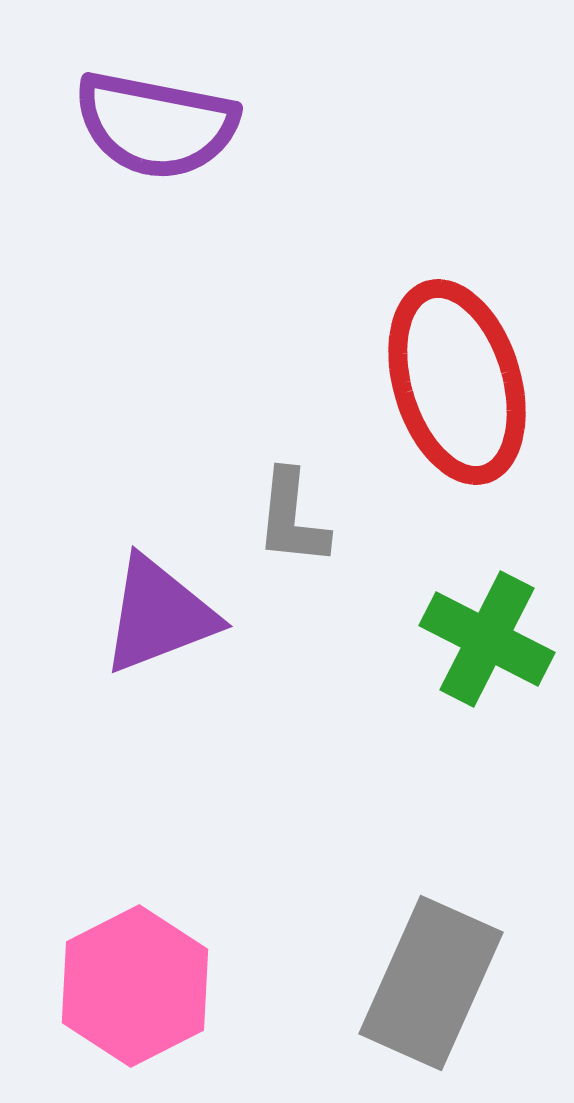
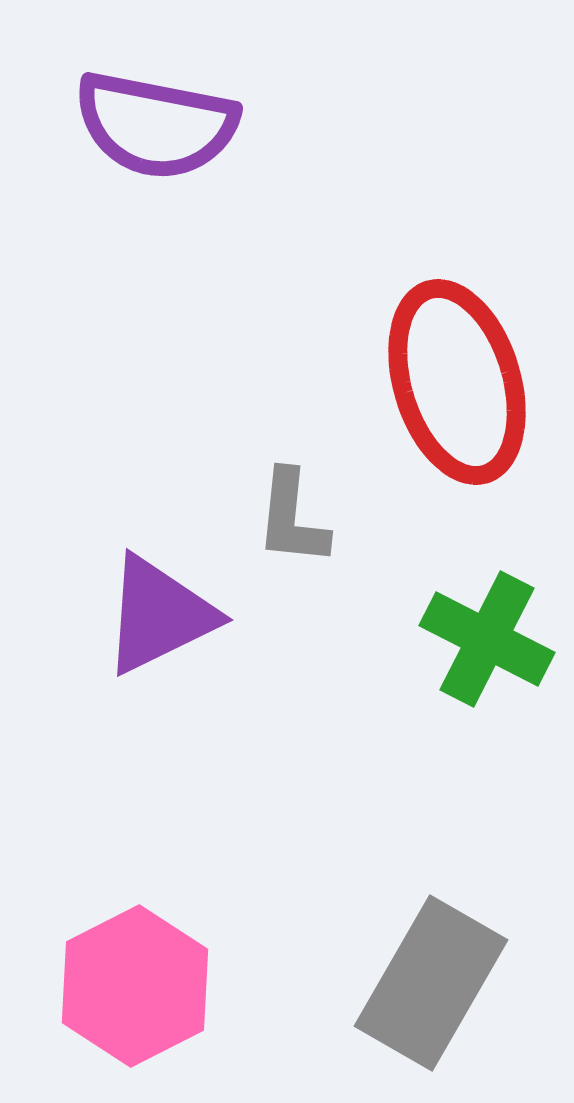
purple triangle: rotated 5 degrees counterclockwise
gray rectangle: rotated 6 degrees clockwise
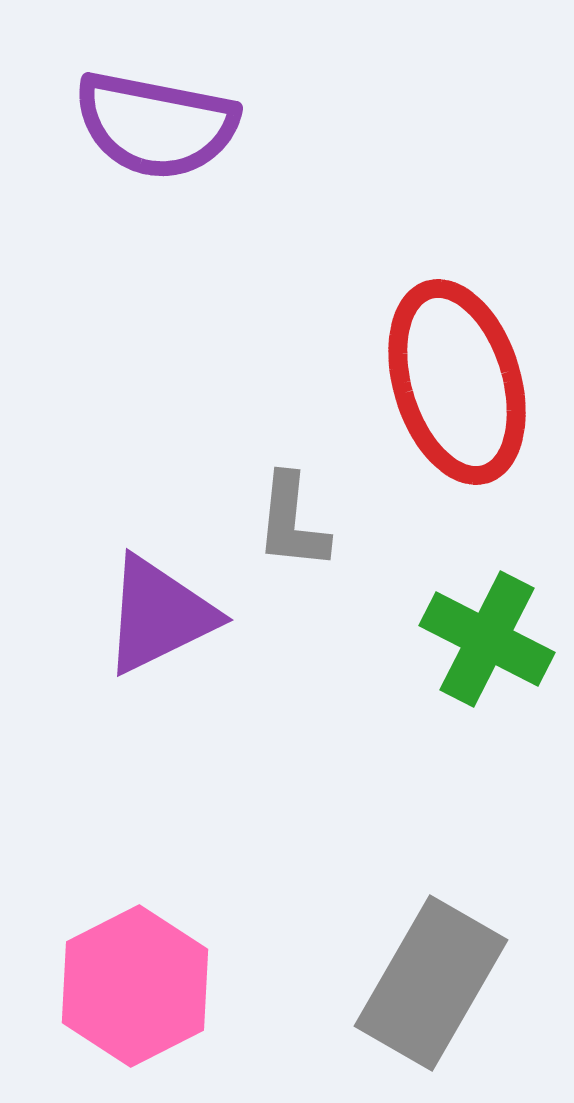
gray L-shape: moved 4 px down
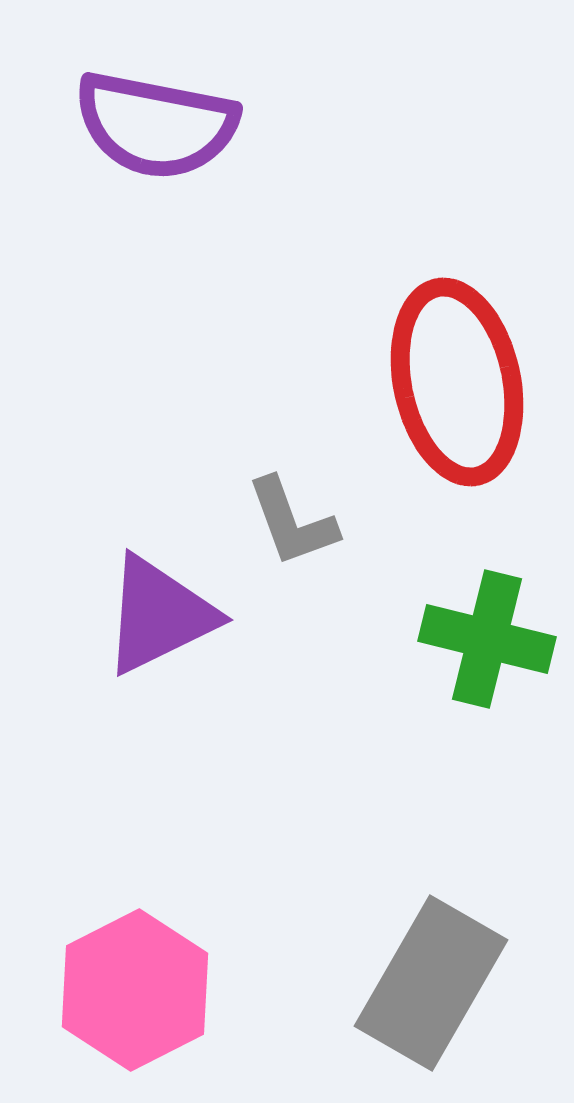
red ellipse: rotated 5 degrees clockwise
gray L-shape: rotated 26 degrees counterclockwise
green cross: rotated 13 degrees counterclockwise
pink hexagon: moved 4 px down
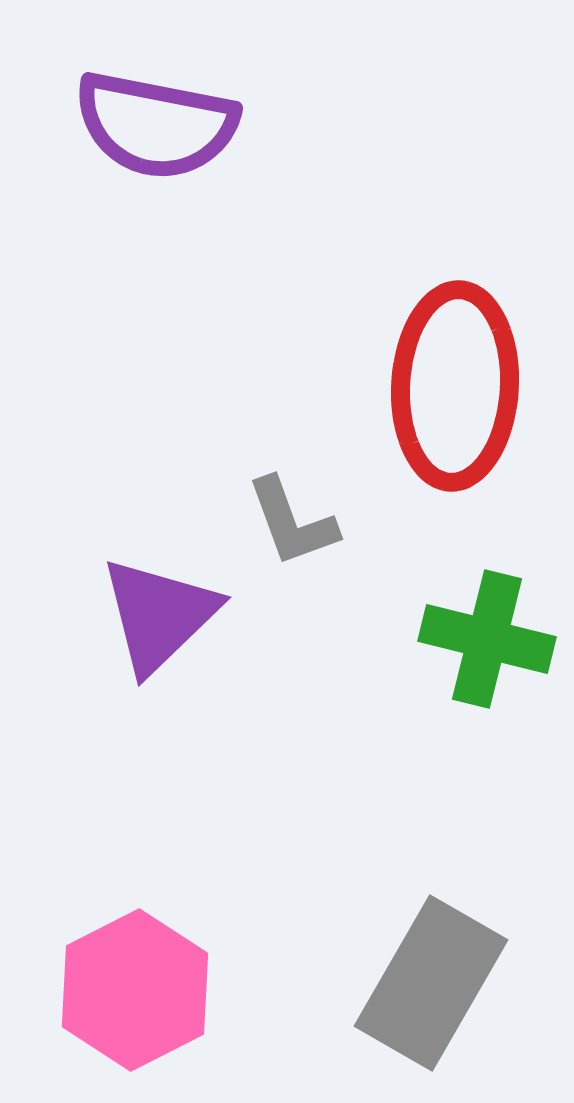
red ellipse: moved 2 px left, 4 px down; rotated 15 degrees clockwise
purple triangle: rotated 18 degrees counterclockwise
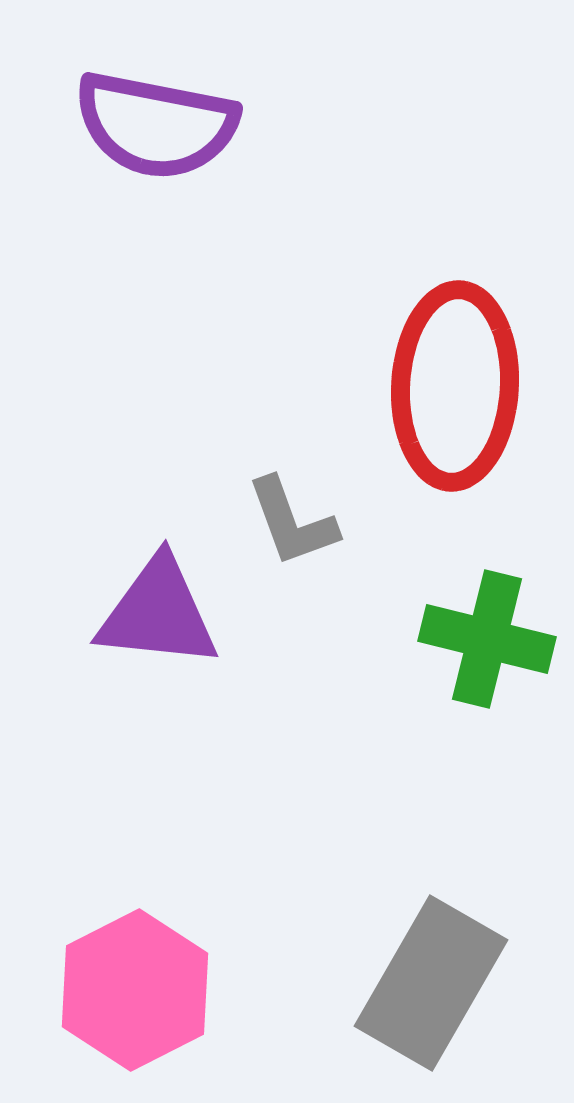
purple triangle: moved 1 px left, 2 px up; rotated 50 degrees clockwise
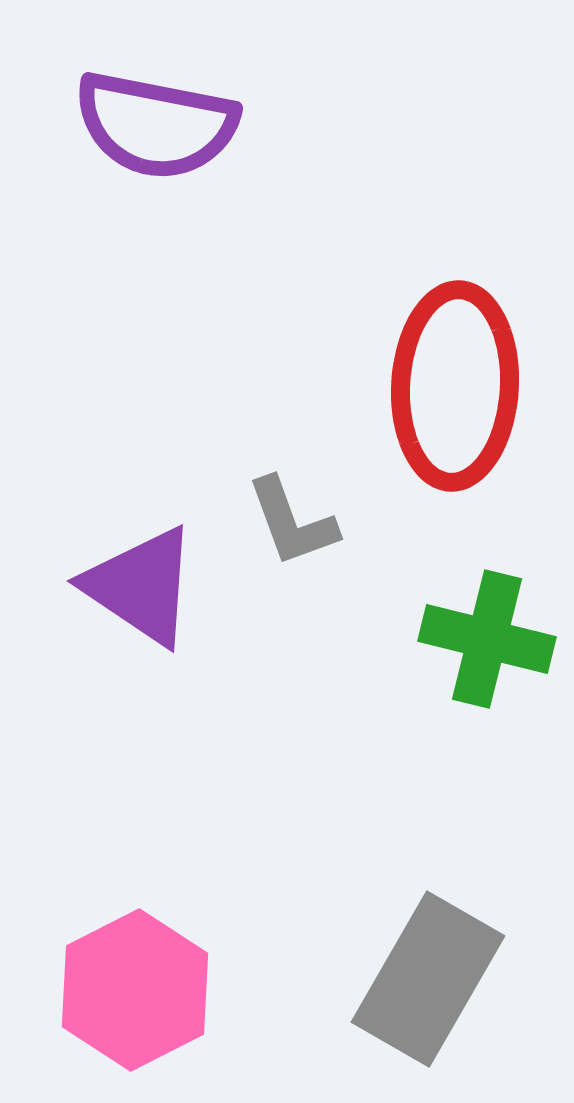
purple triangle: moved 17 px left, 27 px up; rotated 28 degrees clockwise
gray rectangle: moved 3 px left, 4 px up
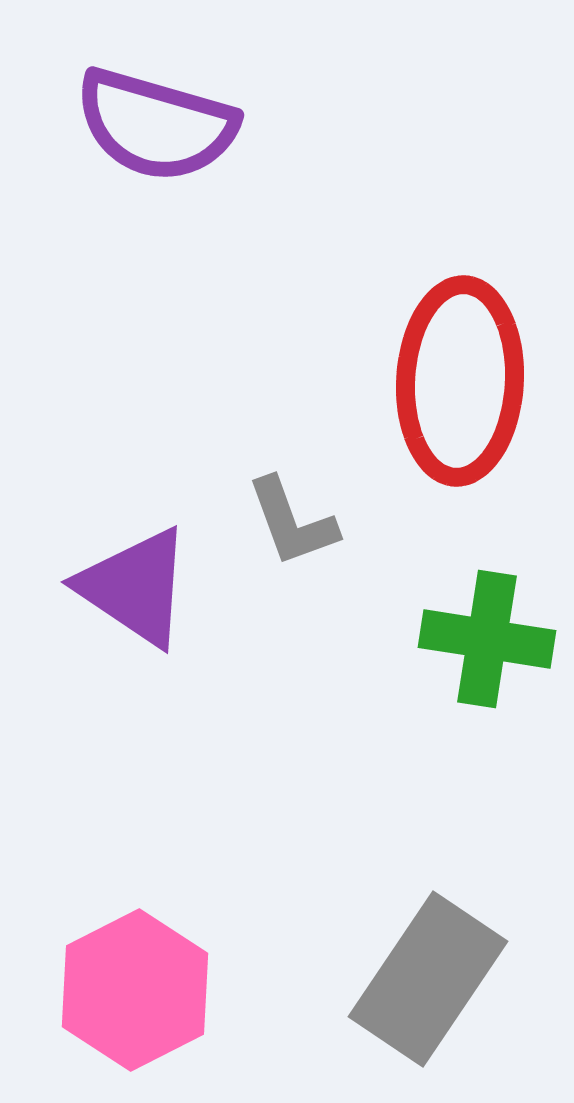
purple semicircle: rotated 5 degrees clockwise
red ellipse: moved 5 px right, 5 px up
purple triangle: moved 6 px left, 1 px down
green cross: rotated 5 degrees counterclockwise
gray rectangle: rotated 4 degrees clockwise
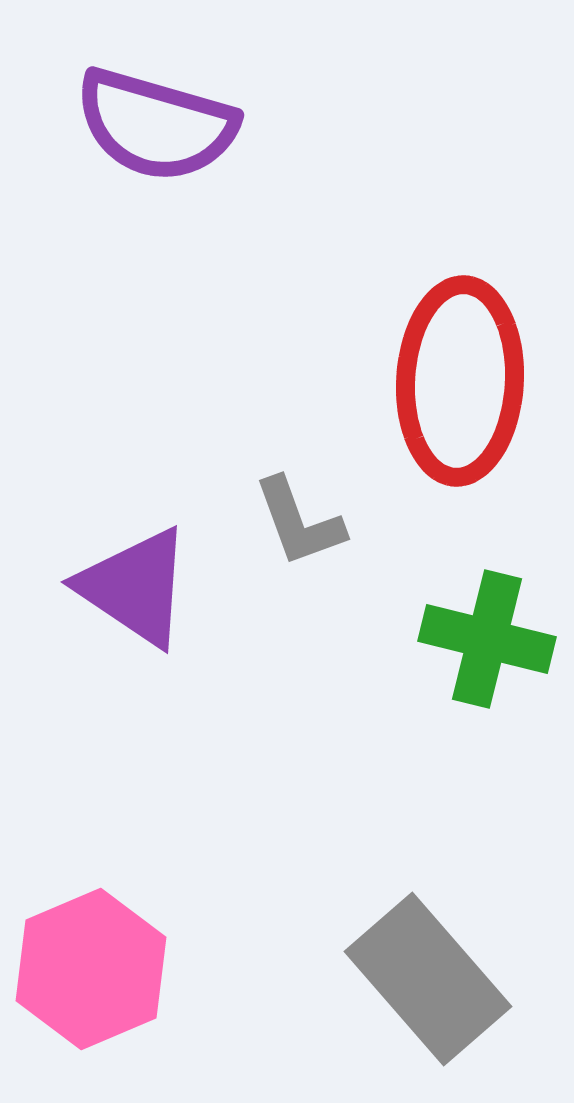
gray L-shape: moved 7 px right
green cross: rotated 5 degrees clockwise
gray rectangle: rotated 75 degrees counterclockwise
pink hexagon: moved 44 px left, 21 px up; rotated 4 degrees clockwise
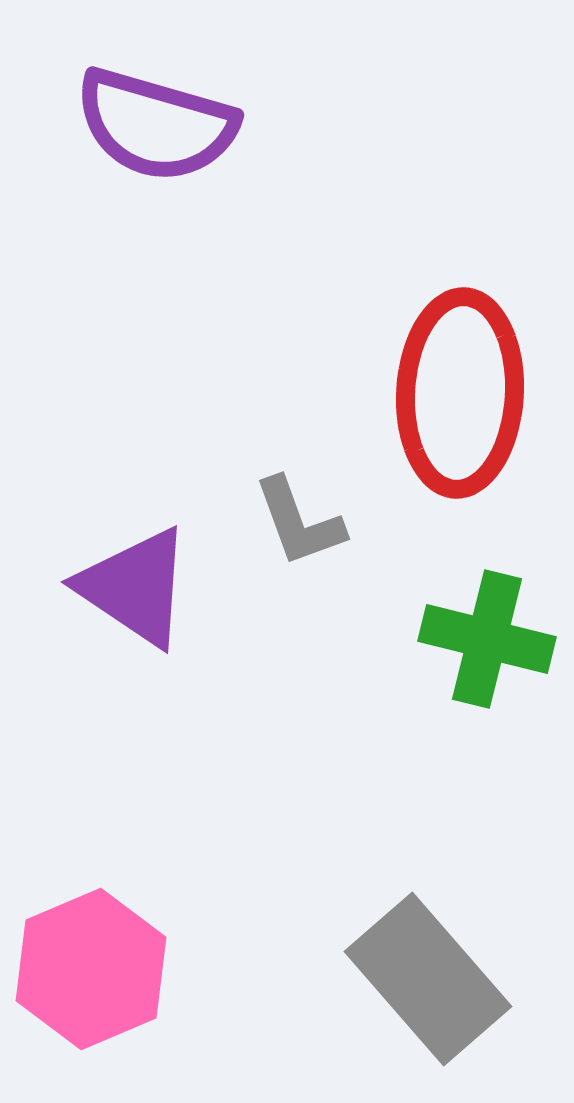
red ellipse: moved 12 px down
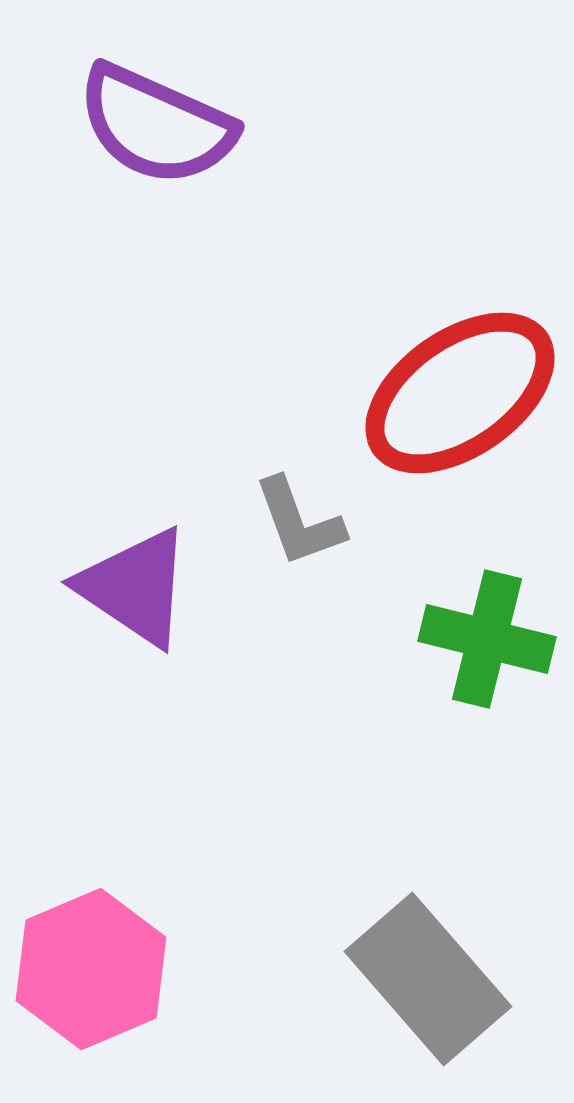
purple semicircle: rotated 8 degrees clockwise
red ellipse: rotated 52 degrees clockwise
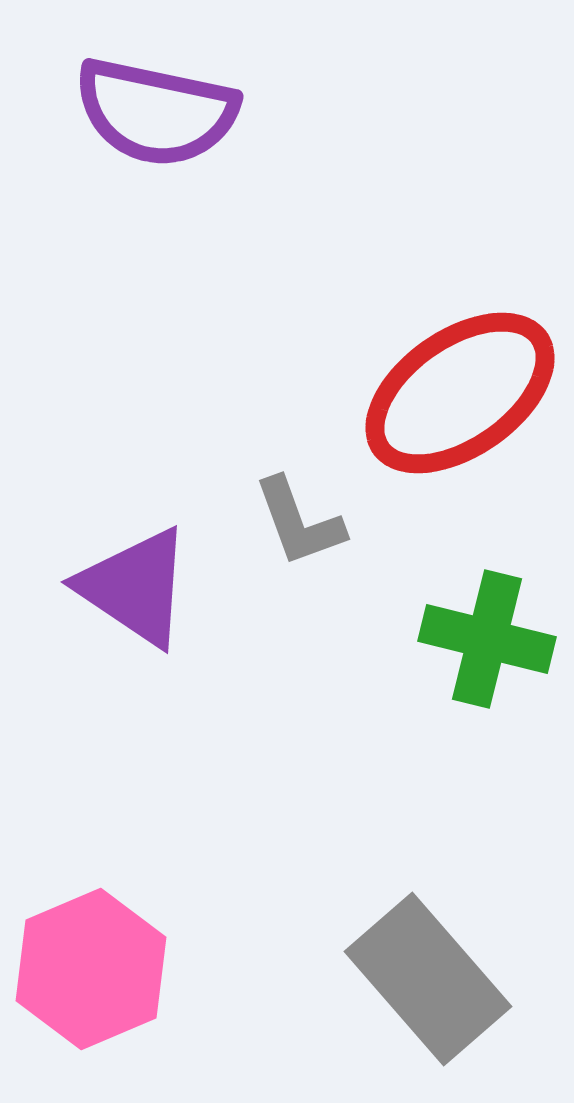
purple semicircle: moved 13 px up; rotated 12 degrees counterclockwise
